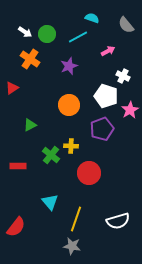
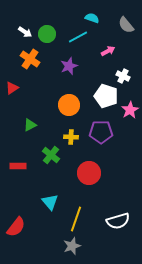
purple pentagon: moved 1 px left, 3 px down; rotated 20 degrees clockwise
yellow cross: moved 9 px up
gray star: rotated 30 degrees counterclockwise
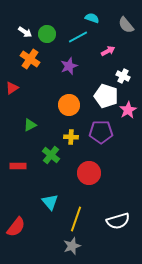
pink star: moved 2 px left
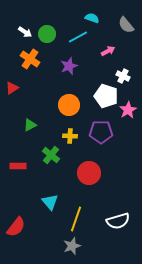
yellow cross: moved 1 px left, 1 px up
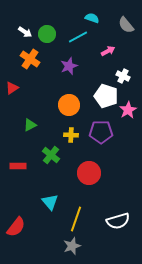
yellow cross: moved 1 px right, 1 px up
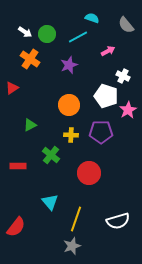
purple star: moved 1 px up
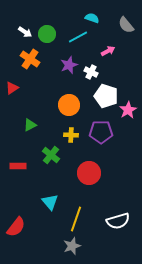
white cross: moved 32 px left, 4 px up
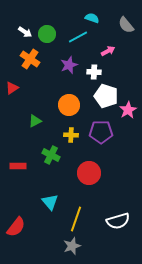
white cross: moved 3 px right; rotated 24 degrees counterclockwise
green triangle: moved 5 px right, 4 px up
green cross: rotated 12 degrees counterclockwise
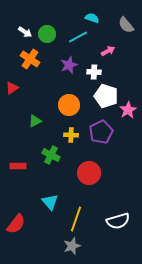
purple pentagon: rotated 25 degrees counterclockwise
red semicircle: moved 3 px up
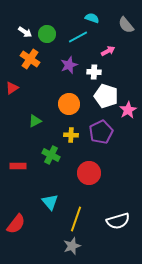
orange circle: moved 1 px up
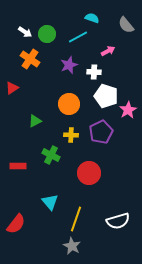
gray star: rotated 24 degrees counterclockwise
